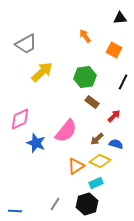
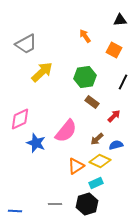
black triangle: moved 2 px down
blue semicircle: moved 1 px down; rotated 32 degrees counterclockwise
gray line: rotated 56 degrees clockwise
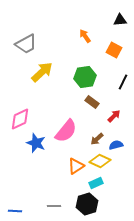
gray line: moved 1 px left, 2 px down
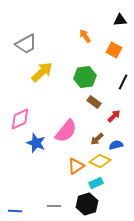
brown rectangle: moved 2 px right
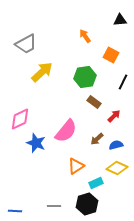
orange square: moved 3 px left, 5 px down
yellow diamond: moved 17 px right, 7 px down
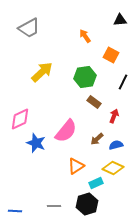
gray trapezoid: moved 3 px right, 16 px up
red arrow: rotated 24 degrees counterclockwise
yellow diamond: moved 4 px left
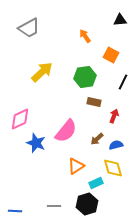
brown rectangle: rotated 24 degrees counterclockwise
yellow diamond: rotated 50 degrees clockwise
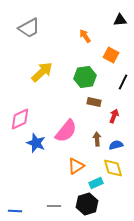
brown arrow: rotated 128 degrees clockwise
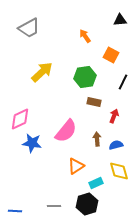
blue star: moved 4 px left; rotated 12 degrees counterclockwise
yellow diamond: moved 6 px right, 3 px down
